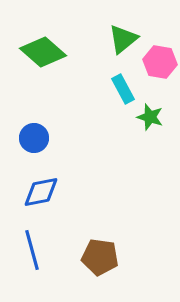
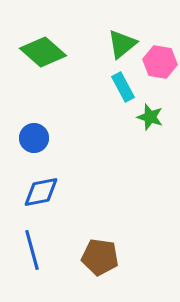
green triangle: moved 1 px left, 5 px down
cyan rectangle: moved 2 px up
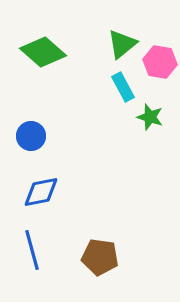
blue circle: moved 3 px left, 2 px up
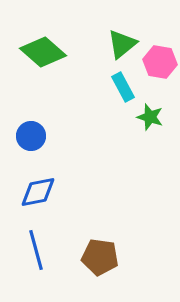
blue diamond: moved 3 px left
blue line: moved 4 px right
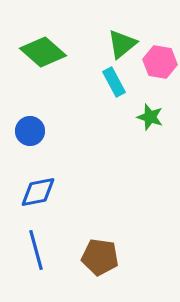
cyan rectangle: moved 9 px left, 5 px up
blue circle: moved 1 px left, 5 px up
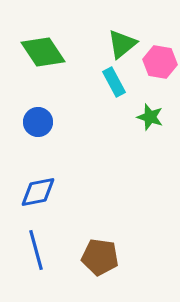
green diamond: rotated 15 degrees clockwise
blue circle: moved 8 px right, 9 px up
